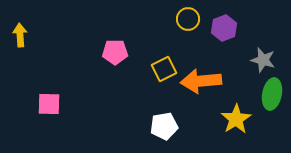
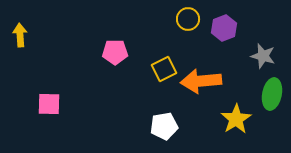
gray star: moved 4 px up
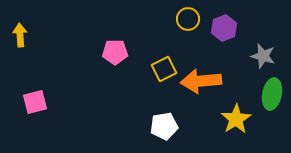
pink square: moved 14 px left, 2 px up; rotated 15 degrees counterclockwise
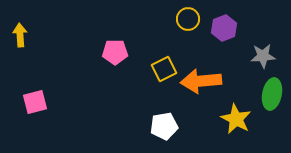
gray star: rotated 20 degrees counterclockwise
yellow star: rotated 12 degrees counterclockwise
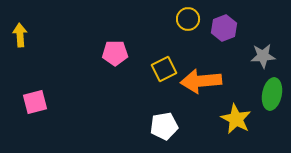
pink pentagon: moved 1 px down
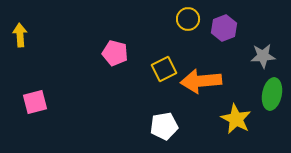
pink pentagon: rotated 15 degrees clockwise
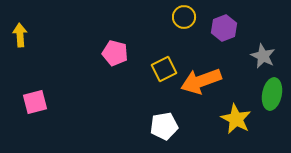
yellow circle: moved 4 px left, 2 px up
gray star: rotated 30 degrees clockwise
orange arrow: rotated 15 degrees counterclockwise
